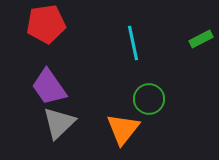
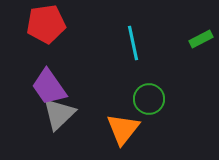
gray triangle: moved 9 px up
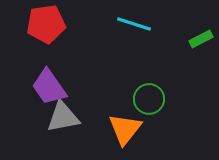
cyan line: moved 1 px right, 19 px up; rotated 60 degrees counterclockwise
gray triangle: moved 4 px right, 3 px down; rotated 33 degrees clockwise
orange triangle: moved 2 px right
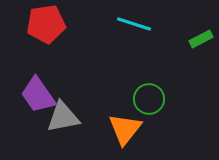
purple trapezoid: moved 11 px left, 8 px down
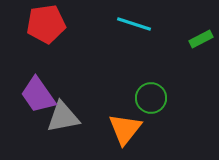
green circle: moved 2 px right, 1 px up
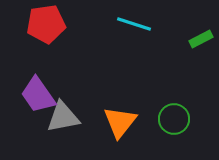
green circle: moved 23 px right, 21 px down
orange triangle: moved 5 px left, 7 px up
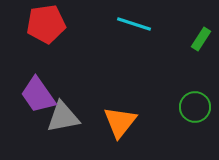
green rectangle: rotated 30 degrees counterclockwise
green circle: moved 21 px right, 12 px up
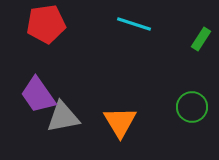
green circle: moved 3 px left
orange triangle: rotated 9 degrees counterclockwise
